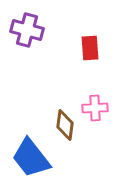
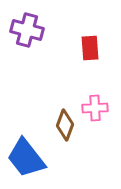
brown diamond: rotated 12 degrees clockwise
blue trapezoid: moved 5 px left
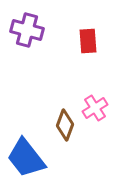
red rectangle: moved 2 px left, 7 px up
pink cross: rotated 30 degrees counterclockwise
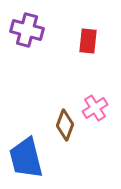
red rectangle: rotated 10 degrees clockwise
blue trapezoid: rotated 24 degrees clockwise
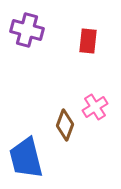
pink cross: moved 1 px up
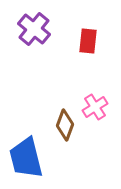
purple cross: moved 7 px right, 1 px up; rotated 24 degrees clockwise
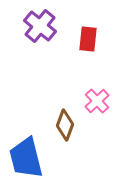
purple cross: moved 6 px right, 3 px up
red rectangle: moved 2 px up
pink cross: moved 2 px right, 6 px up; rotated 10 degrees counterclockwise
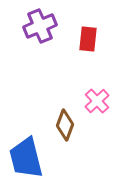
purple cross: rotated 28 degrees clockwise
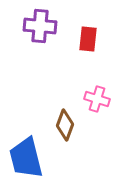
purple cross: rotated 28 degrees clockwise
pink cross: moved 2 px up; rotated 30 degrees counterclockwise
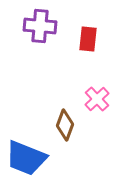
pink cross: rotated 30 degrees clockwise
blue trapezoid: rotated 54 degrees counterclockwise
